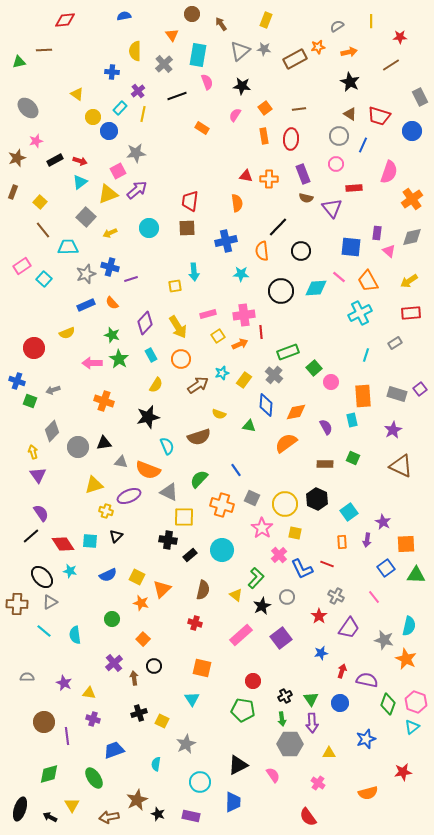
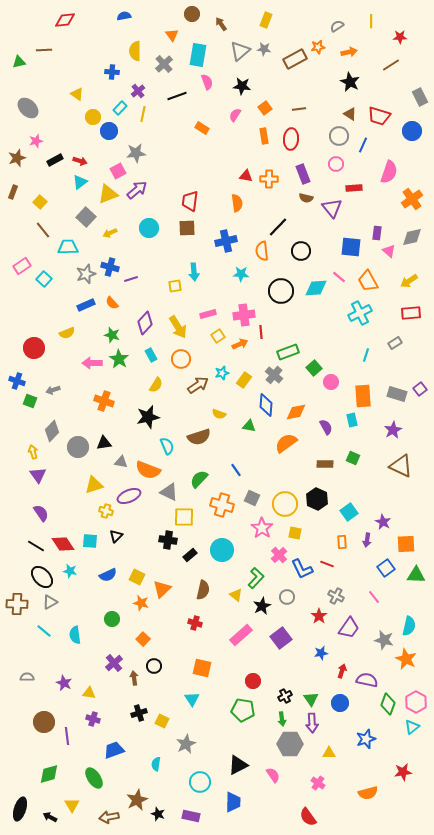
black line at (31, 536): moved 5 px right, 10 px down; rotated 72 degrees clockwise
pink hexagon at (416, 702): rotated 10 degrees clockwise
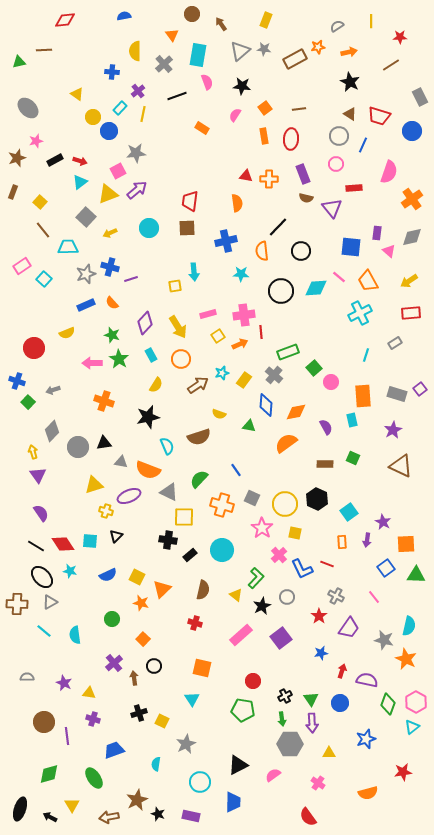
green square at (30, 401): moved 2 px left, 1 px down; rotated 24 degrees clockwise
pink semicircle at (273, 775): rotated 91 degrees counterclockwise
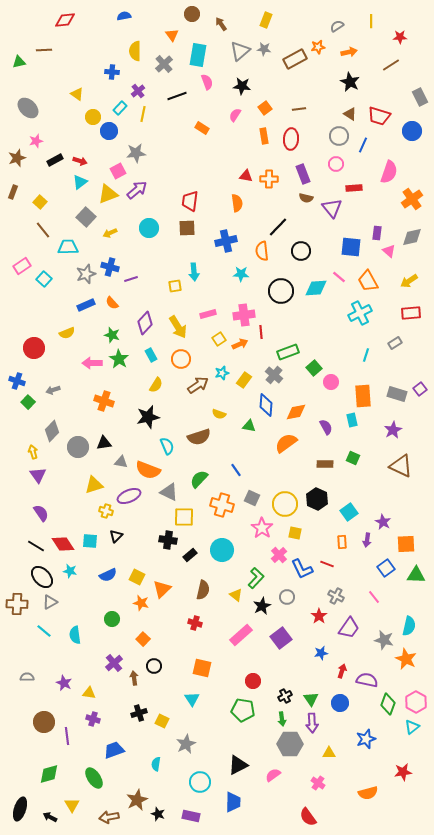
yellow square at (218, 336): moved 1 px right, 3 px down
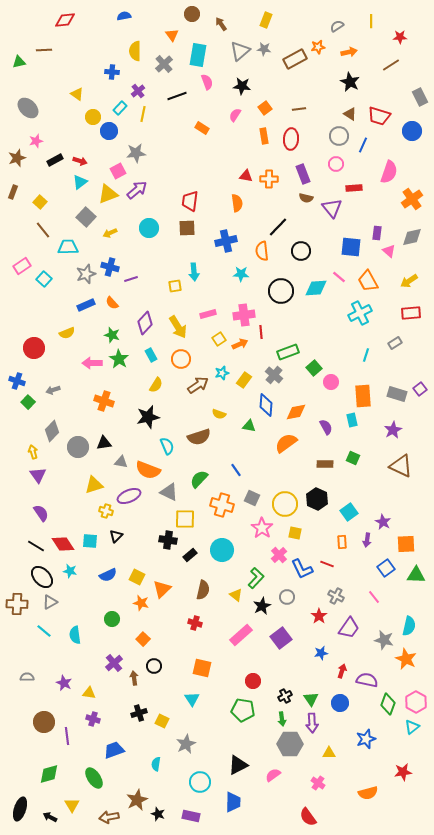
yellow square at (184, 517): moved 1 px right, 2 px down
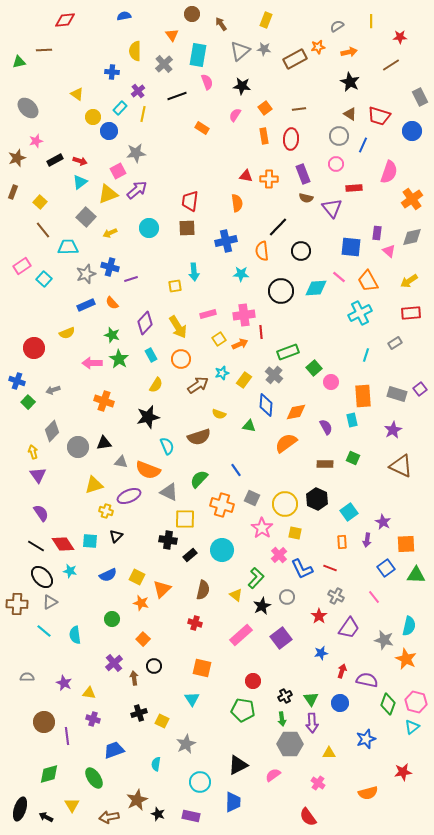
red line at (327, 564): moved 3 px right, 4 px down
pink hexagon at (416, 702): rotated 15 degrees counterclockwise
black arrow at (50, 817): moved 4 px left
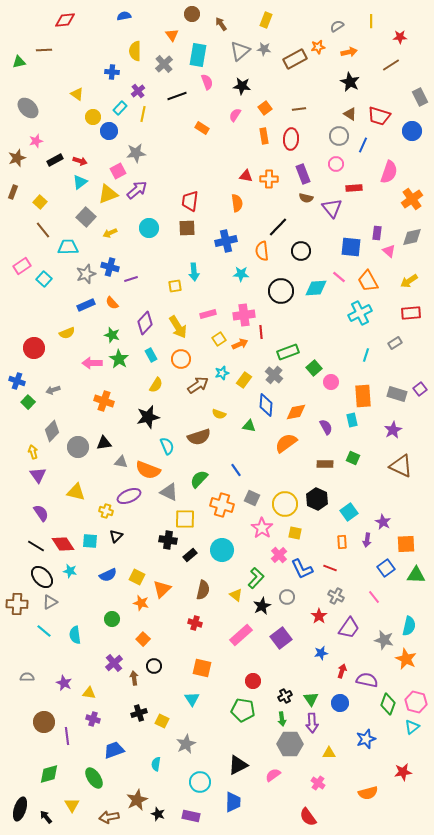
yellow triangle at (94, 485): moved 18 px left, 7 px down; rotated 30 degrees clockwise
black arrow at (46, 817): rotated 24 degrees clockwise
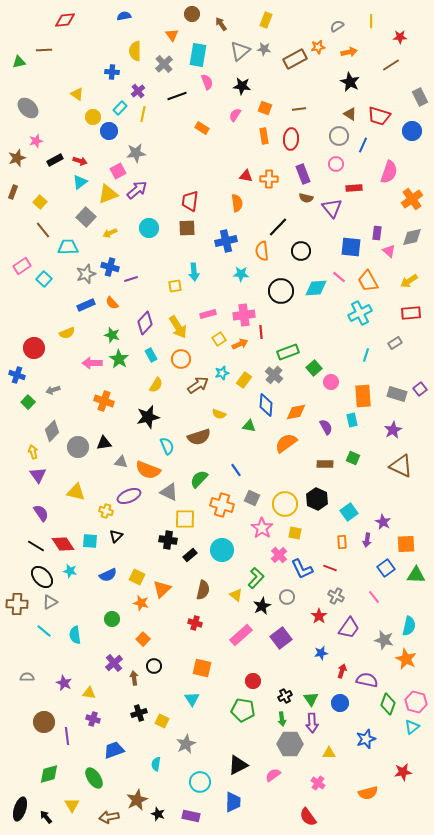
orange square at (265, 108): rotated 32 degrees counterclockwise
blue cross at (17, 381): moved 6 px up
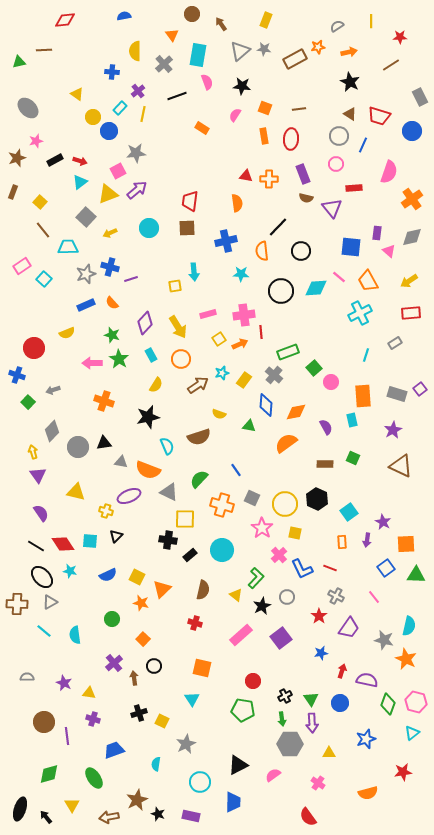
cyan triangle at (412, 727): moved 6 px down
